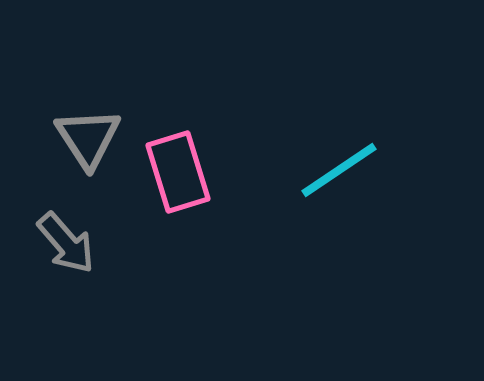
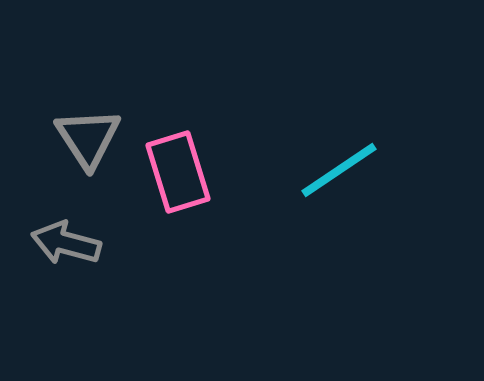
gray arrow: rotated 146 degrees clockwise
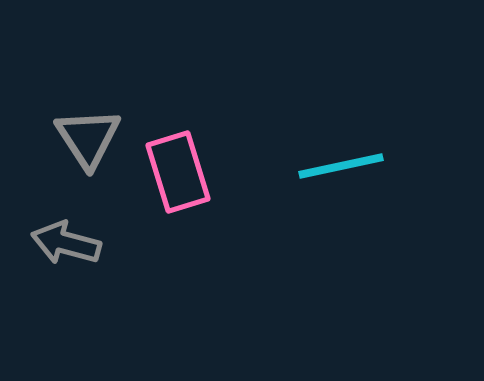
cyan line: moved 2 px right, 4 px up; rotated 22 degrees clockwise
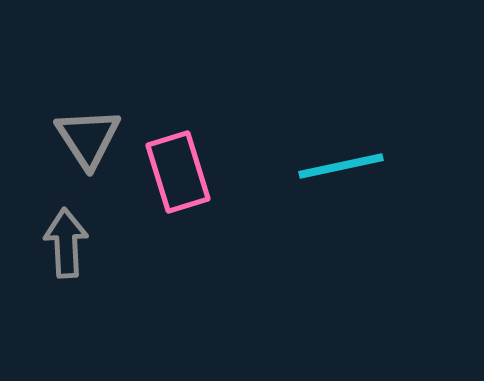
gray arrow: rotated 72 degrees clockwise
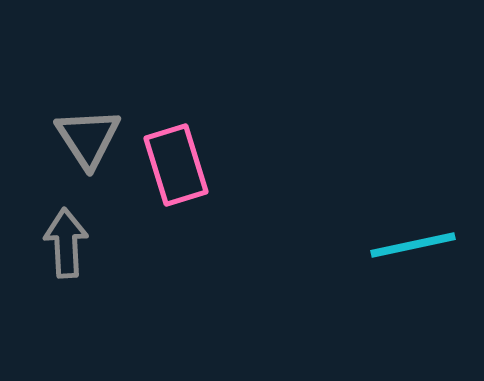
cyan line: moved 72 px right, 79 px down
pink rectangle: moved 2 px left, 7 px up
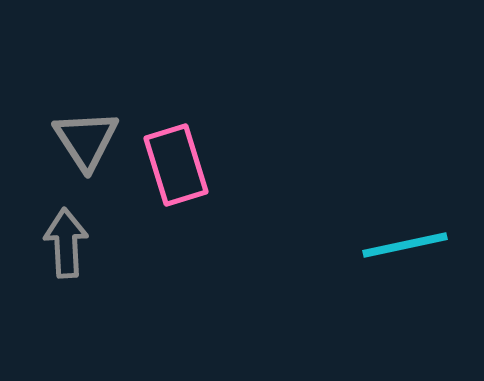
gray triangle: moved 2 px left, 2 px down
cyan line: moved 8 px left
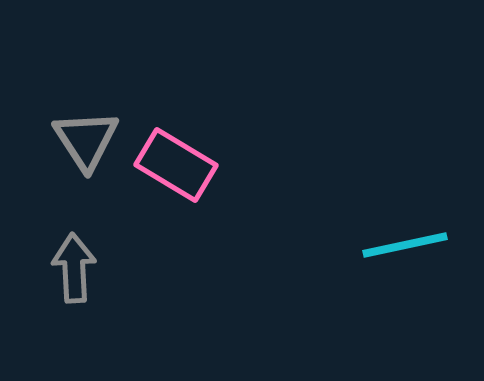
pink rectangle: rotated 42 degrees counterclockwise
gray arrow: moved 8 px right, 25 px down
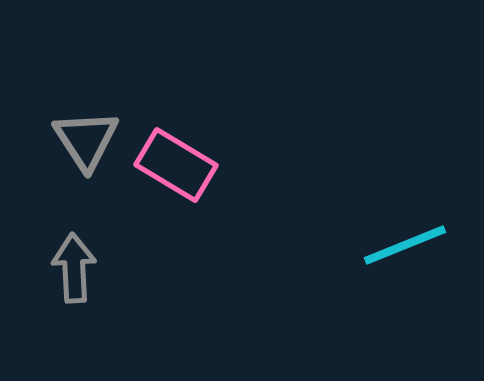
cyan line: rotated 10 degrees counterclockwise
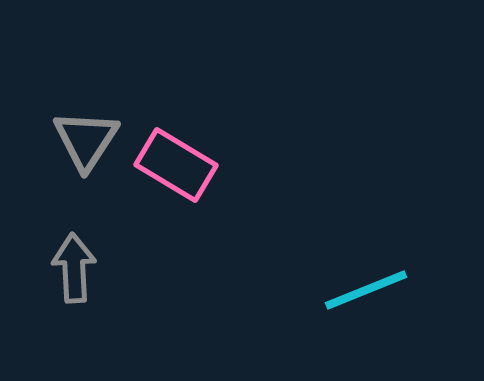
gray triangle: rotated 6 degrees clockwise
cyan line: moved 39 px left, 45 px down
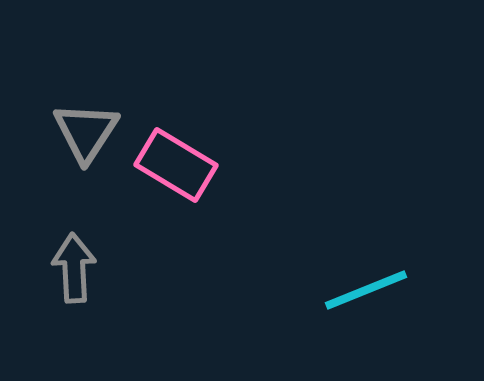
gray triangle: moved 8 px up
